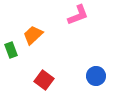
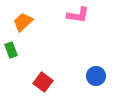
pink L-shape: rotated 30 degrees clockwise
orange trapezoid: moved 10 px left, 13 px up
red square: moved 1 px left, 2 px down
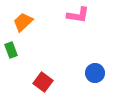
blue circle: moved 1 px left, 3 px up
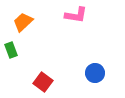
pink L-shape: moved 2 px left
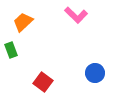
pink L-shape: rotated 35 degrees clockwise
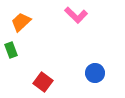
orange trapezoid: moved 2 px left
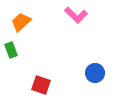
red square: moved 2 px left, 3 px down; rotated 18 degrees counterclockwise
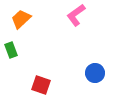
pink L-shape: rotated 100 degrees clockwise
orange trapezoid: moved 3 px up
